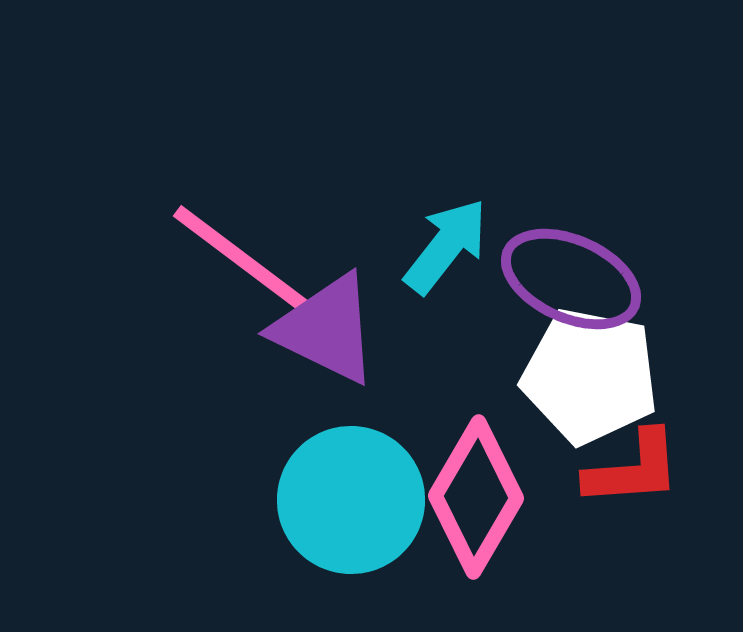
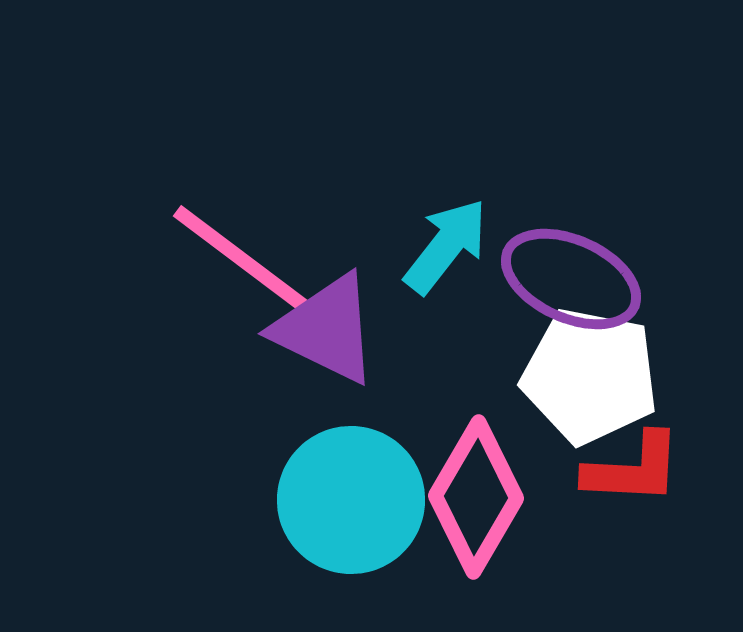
red L-shape: rotated 7 degrees clockwise
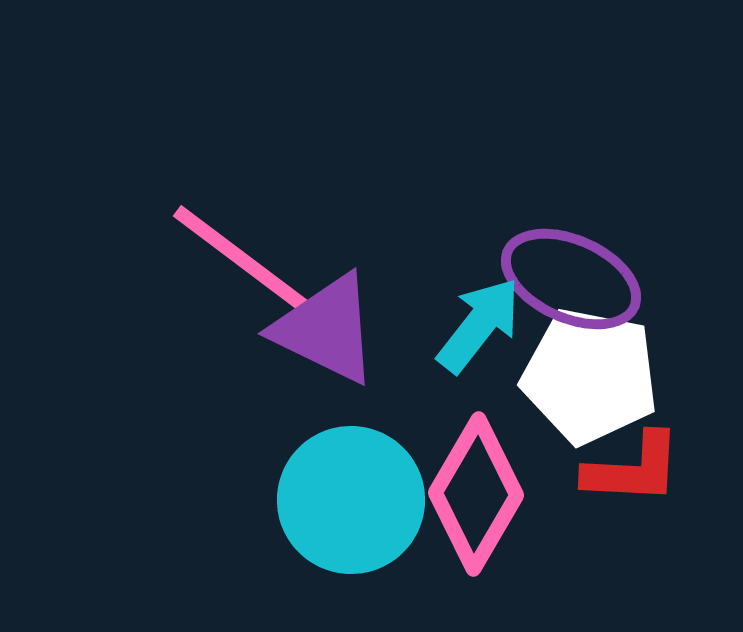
cyan arrow: moved 33 px right, 79 px down
pink diamond: moved 3 px up
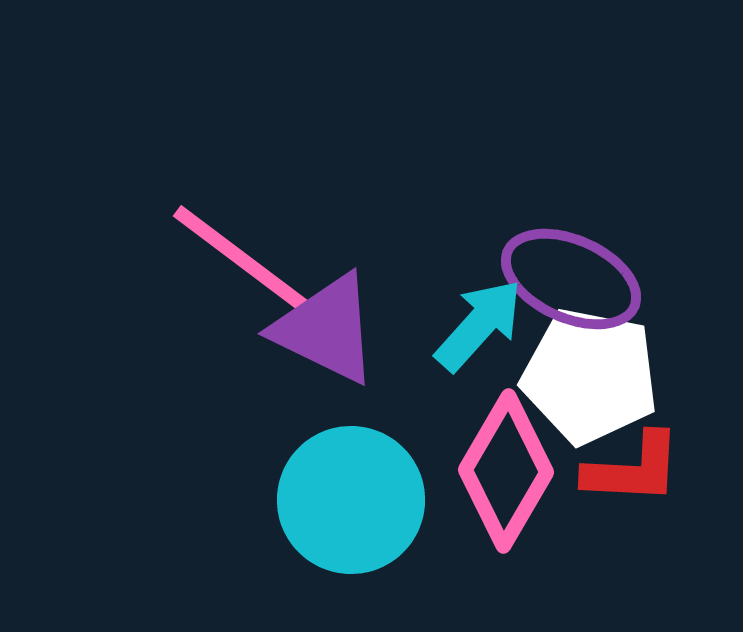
cyan arrow: rotated 4 degrees clockwise
pink diamond: moved 30 px right, 23 px up
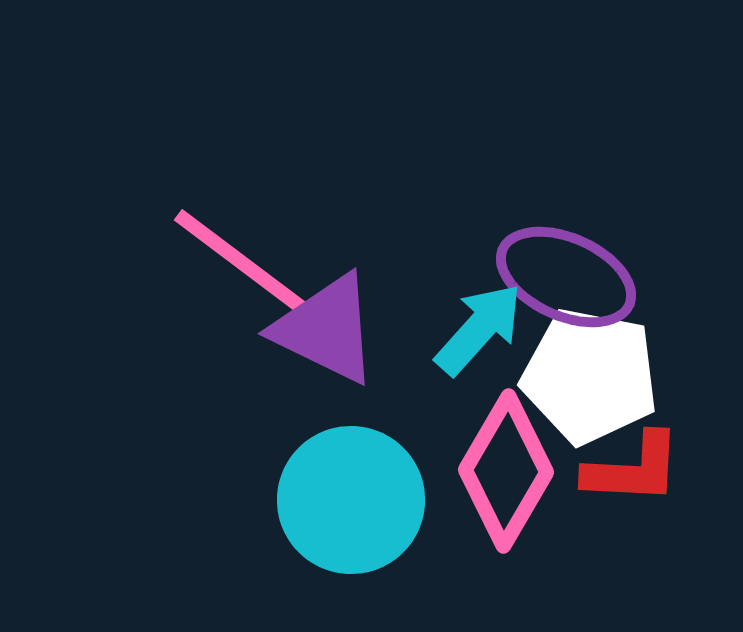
pink line: moved 1 px right, 4 px down
purple ellipse: moved 5 px left, 2 px up
cyan arrow: moved 4 px down
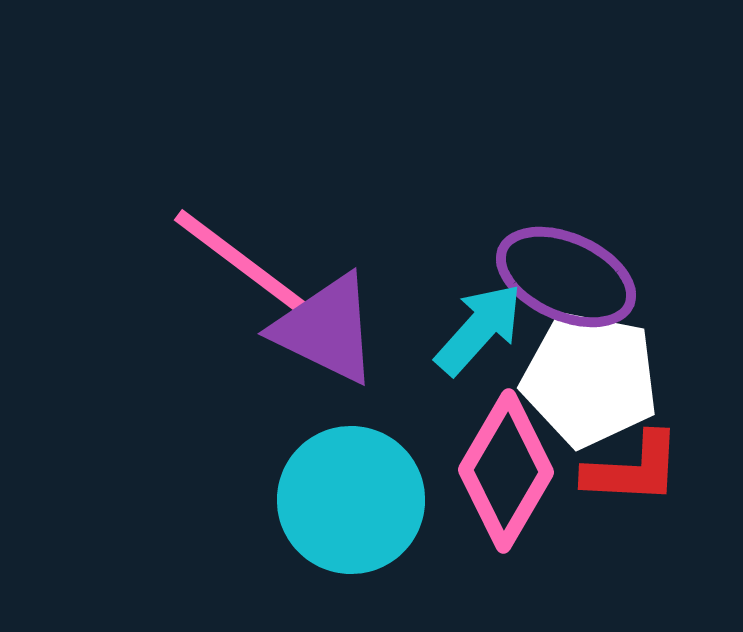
white pentagon: moved 3 px down
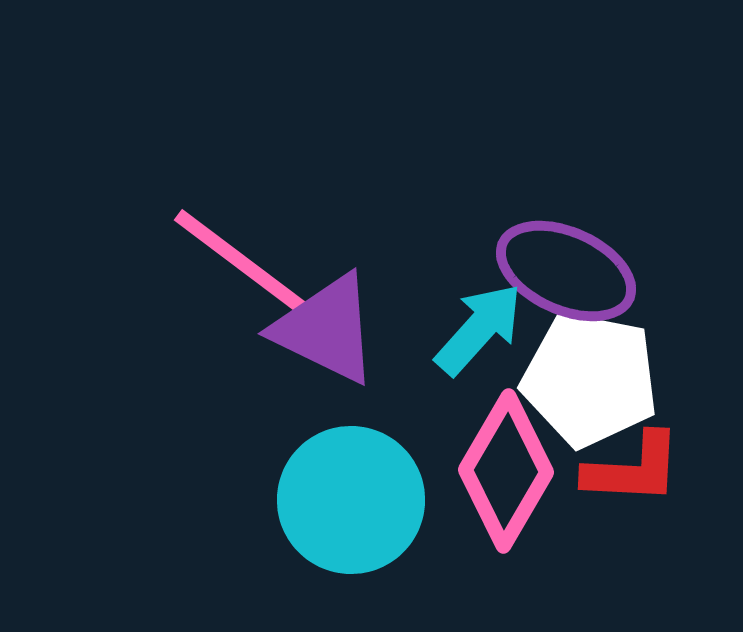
purple ellipse: moved 6 px up
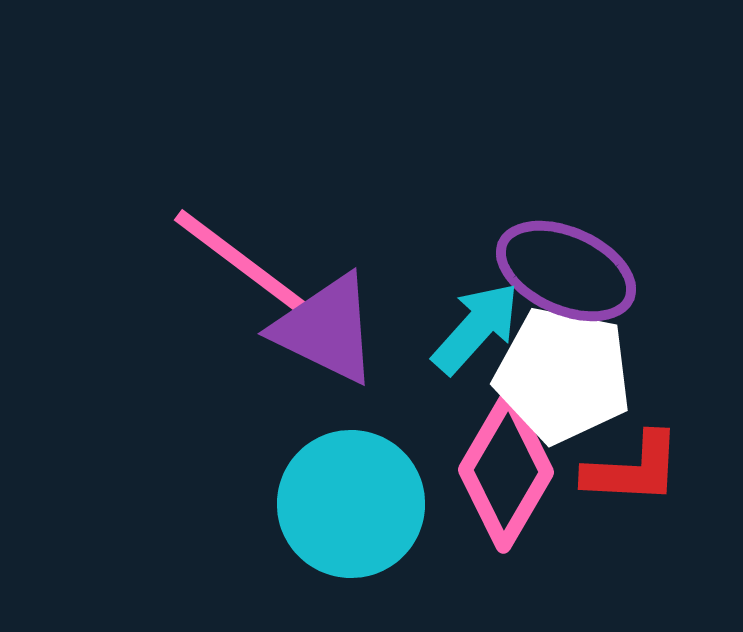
cyan arrow: moved 3 px left, 1 px up
white pentagon: moved 27 px left, 4 px up
cyan circle: moved 4 px down
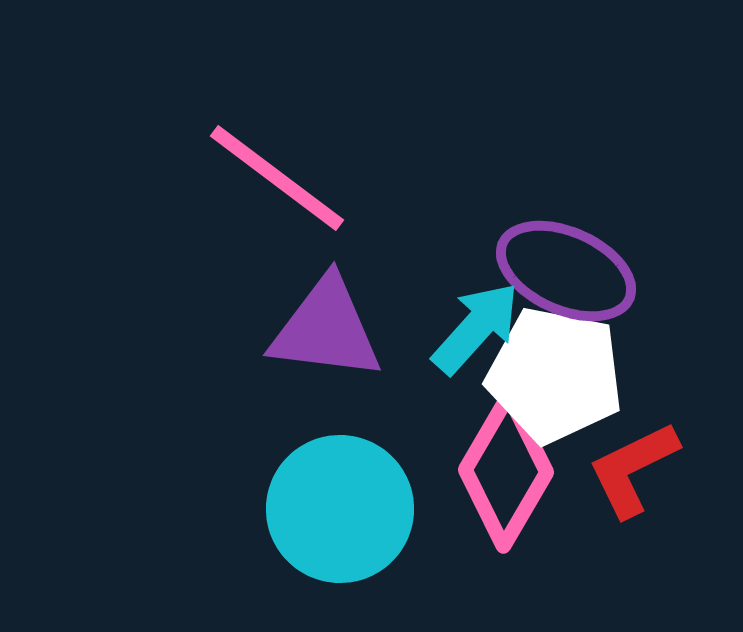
pink line: moved 36 px right, 84 px up
purple triangle: rotated 19 degrees counterclockwise
white pentagon: moved 8 px left
red L-shape: rotated 151 degrees clockwise
cyan circle: moved 11 px left, 5 px down
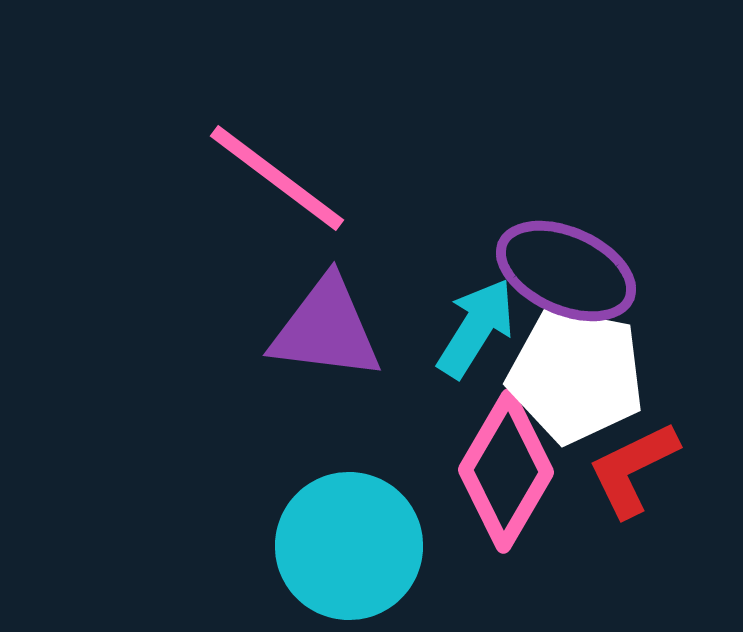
cyan arrow: rotated 10 degrees counterclockwise
white pentagon: moved 21 px right
cyan circle: moved 9 px right, 37 px down
